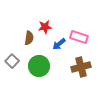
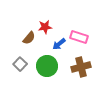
brown semicircle: rotated 32 degrees clockwise
gray square: moved 8 px right, 3 px down
green circle: moved 8 px right
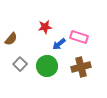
brown semicircle: moved 18 px left, 1 px down
